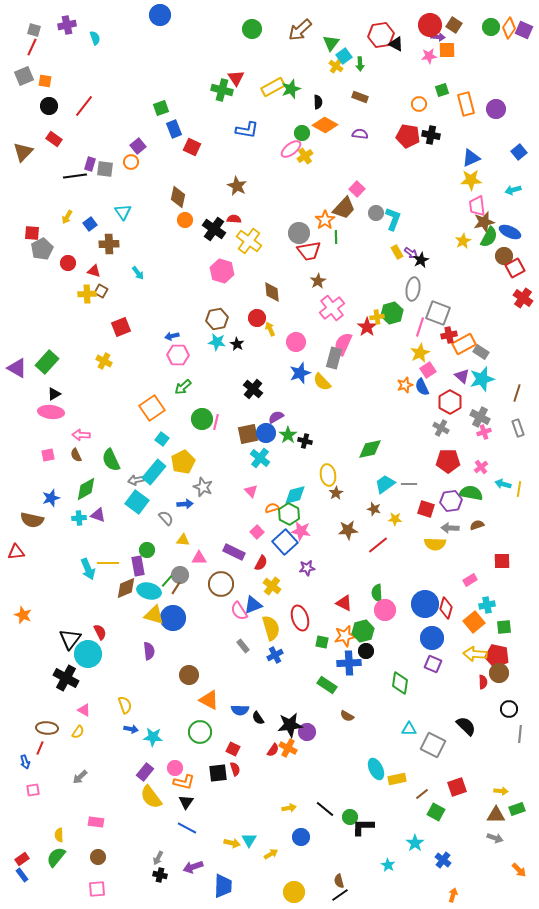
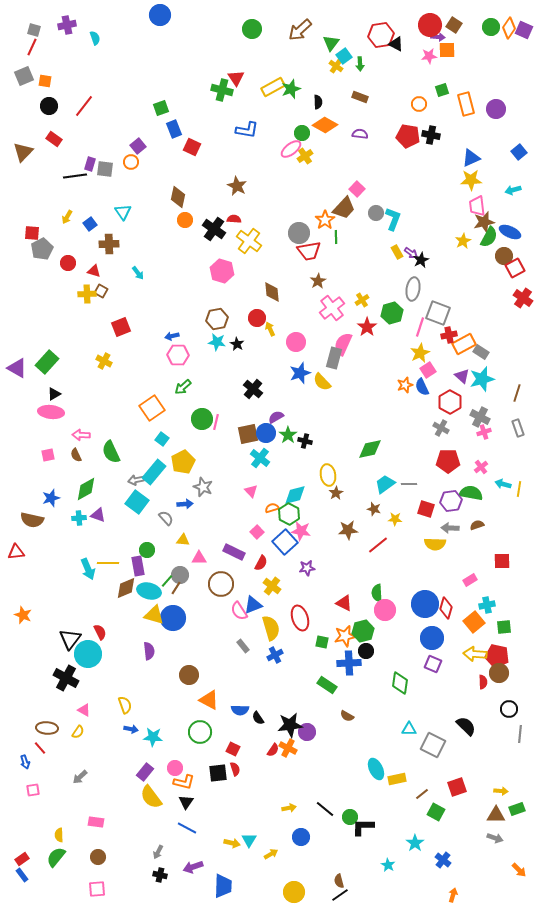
yellow cross at (377, 317): moved 15 px left, 17 px up; rotated 24 degrees counterclockwise
green semicircle at (111, 460): moved 8 px up
red line at (40, 748): rotated 64 degrees counterclockwise
gray arrow at (158, 858): moved 6 px up
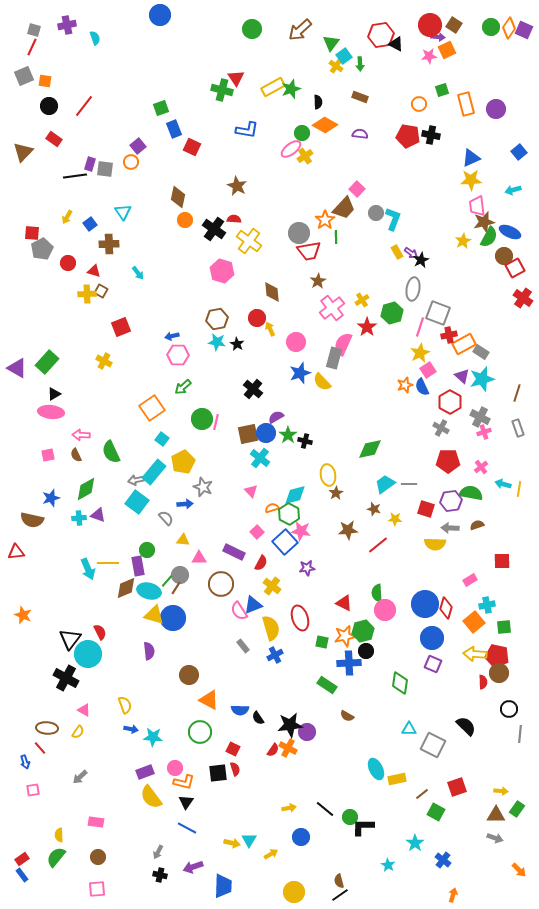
orange square at (447, 50): rotated 24 degrees counterclockwise
purple rectangle at (145, 772): rotated 30 degrees clockwise
green rectangle at (517, 809): rotated 35 degrees counterclockwise
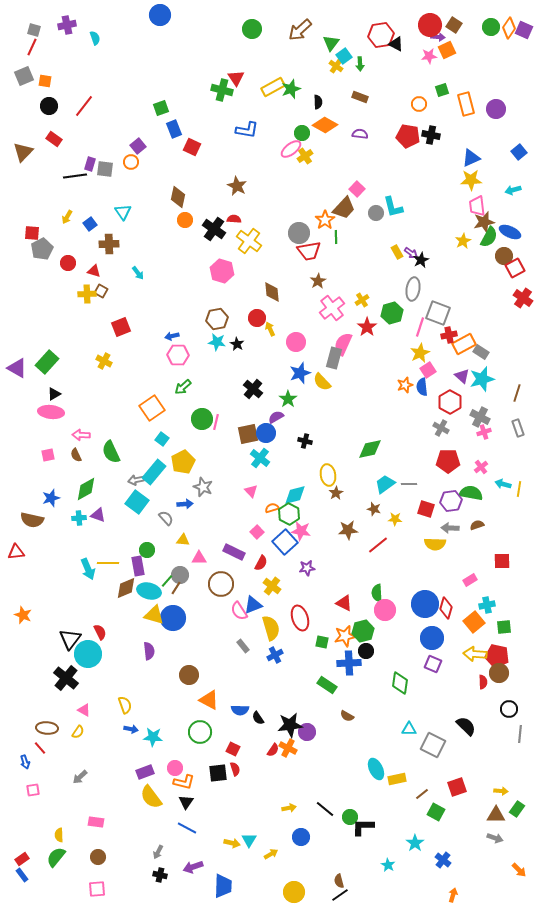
cyan L-shape at (393, 219): moved 12 px up; rotated 145 degrees clockwise
blue semicircle at (422, 387): rotated 18 degrees clockwise
green star at (288, 435): moved 36 px up
black cross at (66, 678): rotated 10 degrees clockwise
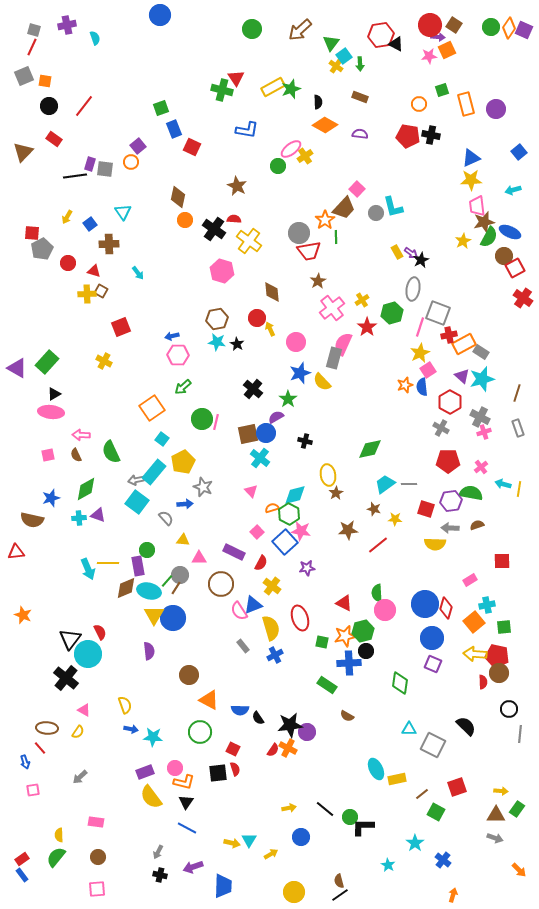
green circle at (302, 133): moved 24 px left, 33 px down
yellow triangle at (154, 615): rotated 45 degrees clockwise
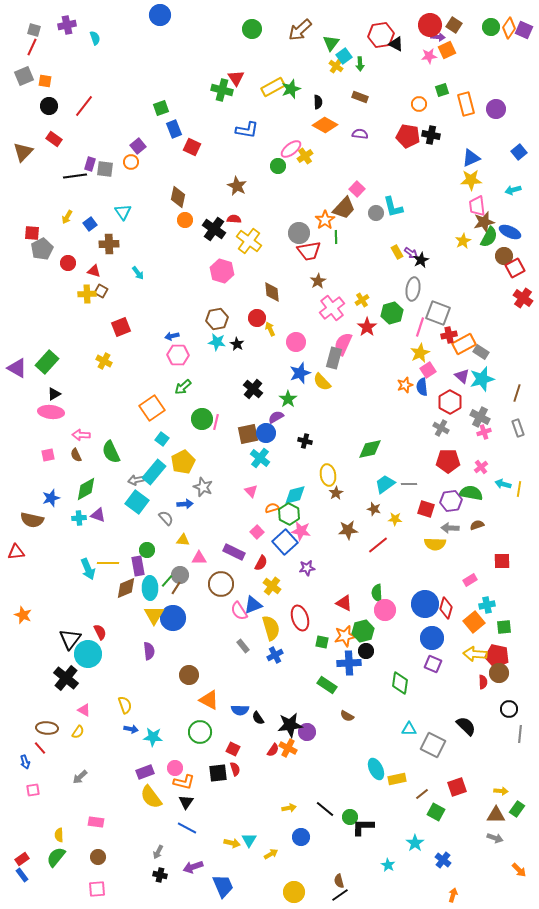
cyan ellipse at (149, 591): moved 1 px right, 3 px up; rotated 75 degrees clockwise
blue trapezoid at (223, 886): rotated 25 degrees counterclockwise
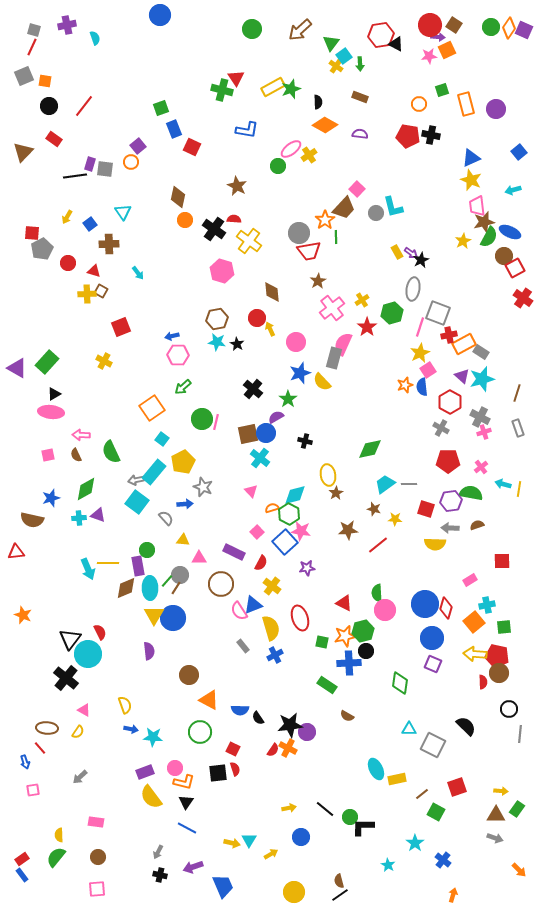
yellow cross at (305, 156): moved 4 px right, 1 px up
yellow star at (471, 180): rotated 25 degrees clockwise
